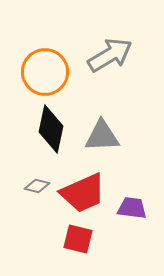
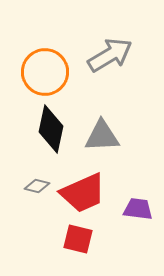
purple trapezoid: moved 6 px right, 1 px down
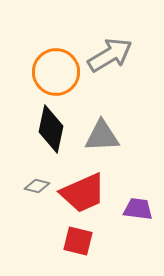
orange circle: moved 11 px right
red square: moved 2 px down
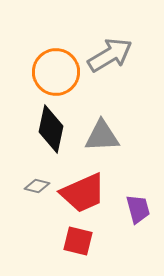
purple trapezoid: rotated 68 degrees clockwise
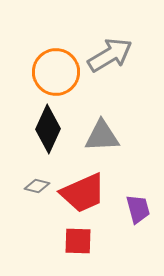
black diamond: moved 3 px left; rotated 12 degrees clockwise
red square: rotated 12 degrees counterclockwise
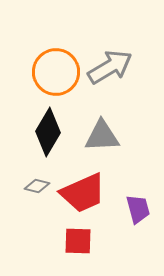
gray arrow: moved 12 px down
black diamond: moved 3 px down; rotated 6 degrees clockwise
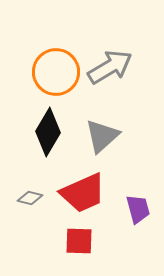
gray triangle: rotated 39 degrees counterclockwise
gray diamond: moved 7 px left, 12 px down
red square: moved 1 px right
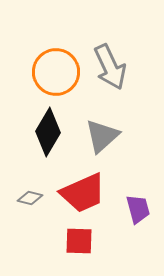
gray arrow: rotated 96 degrees clockwise
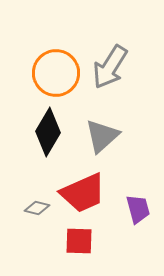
gray arrow: rotated 57 degrees clockwise
orange circle: moved 1 px down
gray diamond: moved 7 px right, 10 px down
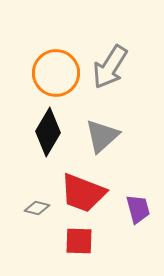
red trapezoid: rotated 45 degrees clockwise
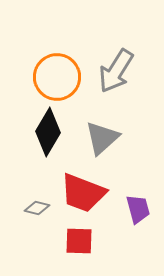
gray arrow: moved 6 px right, 4 px down
orange circle: moved 1 px right, 4 px down
gray triangle: moved 2 px down
